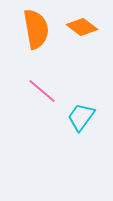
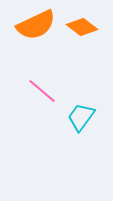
orange semicircle: moved 4 px up; rotated 75 degrees clockwise
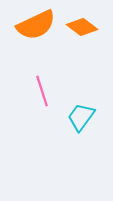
pink line: rotated 32 degrees clockwise
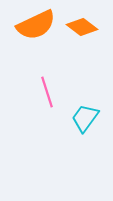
pink line: moved 5 px right, 1 px down
cyan trapezoid: moved 4 px right, 1 px down
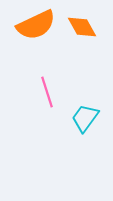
orange diamond: rotated 24 degrees clockwise
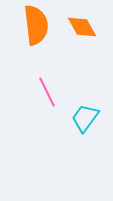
orange semicircle: rotated 72 degrees counterclockwise
pink line: rotated 8 degrees counterclockwise
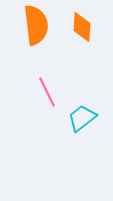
orange diamond: rotated 32 degrees clockwise
cyan trapezoid: moved 3 px left; rotated 16 degrees clockwise
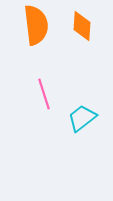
orange diamond: moved 1 px up
pink line: moved 3 px left, 2 px down; rotated 8 degrees clockwise
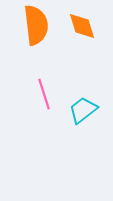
orange diamond: rotated 20 degrees counterclockwise
cyan trapezoid: moved 1 px right, 8 px up
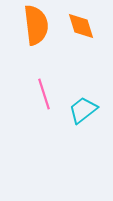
orange diamond: moved 1 px left
